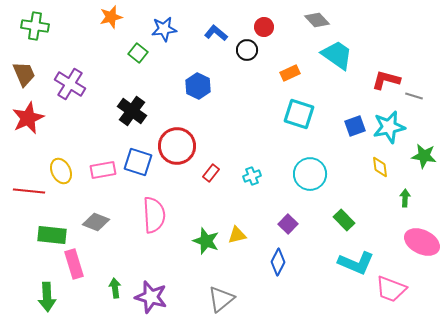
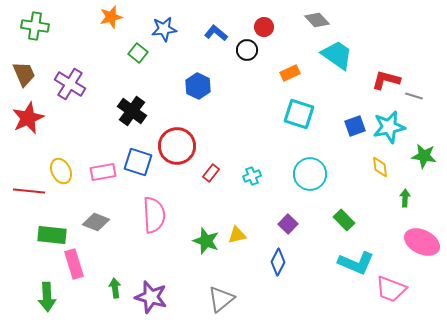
pink rectangle at (103, 170): moved 2 px down
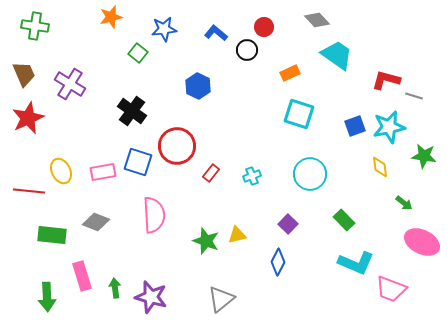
green arrow at (405, 198): moved 1 px left, 5 px down; rotated 126 degrees clockwise
pink rectangle at (74, 264): moved 8 px right, 12 px down
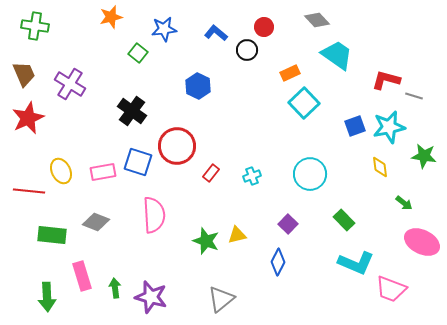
cyan square at (299, 114): moved 5 px right, 11 px up; rotated 28 degrees clockwise
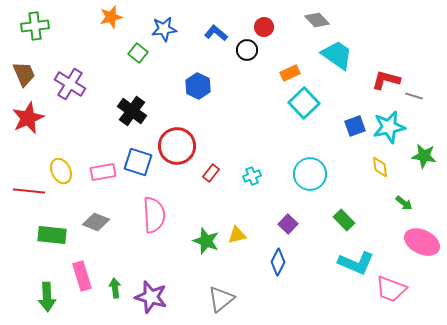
green cross at (35, 26): rotated 16 degrees counterclockwise
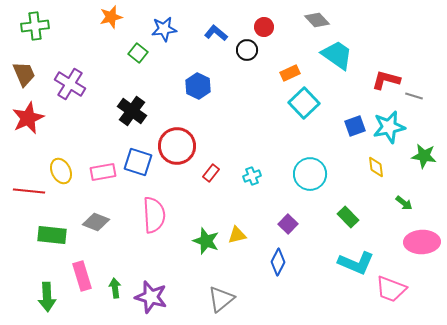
yellow diamond at (380, 167): moved 4 px left
green rectangle at (344, 220): moved 4 px right, 3 px up
pink ellipse at (422, 242): rotated 28 degrees counterclockwise
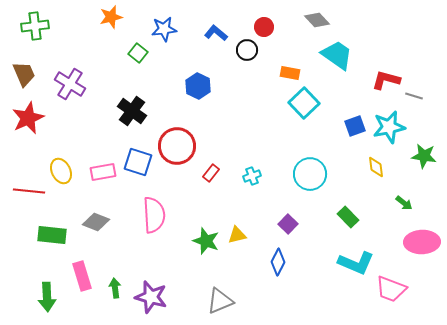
orange rectangle at (290, 73): rotated 36 degrees clockwise
gray triangle at (221, 299): moved 1 px left, 2 px down; rotated 16 degrees clockwise
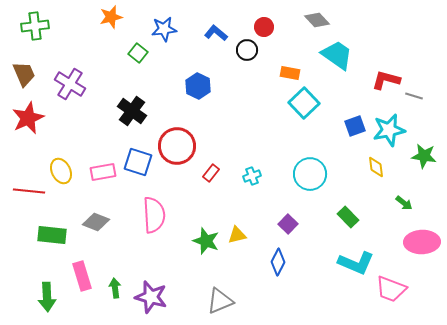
cyan star at (389, 127): moved 3 px down
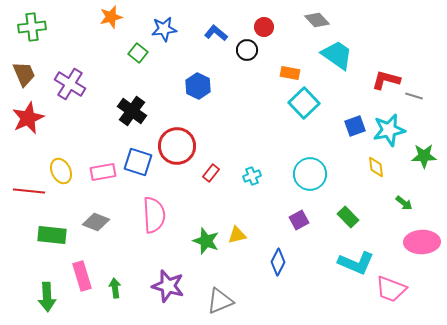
green cross at (35, 26): moved 3 px left, 1 px down
green star at (424, 156): rotated 10 degrees counterclockwise
purple square at (288, 224): moved 11 px right, 4 px up; rotated 18 degrees clockwise
purple star at (151, 297): moved 17 px right, 11 px up
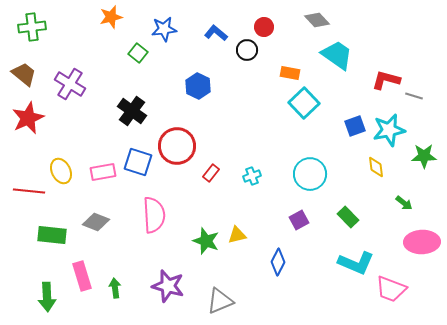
brown trapezoid at (24, 74): rotated 28 degrees counterclockwise
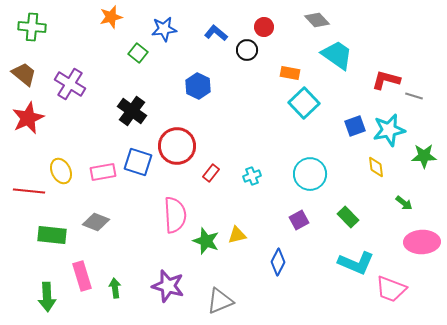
green cross at (32, 27): rotated 12 degrees clockwise
pink semicircle at (154, 215): moved 21 px right
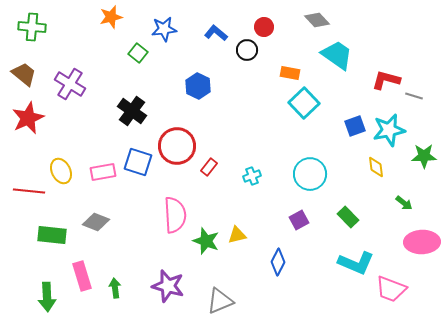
red rectangle at (211, 173): moved 2 px left, 6 px up
